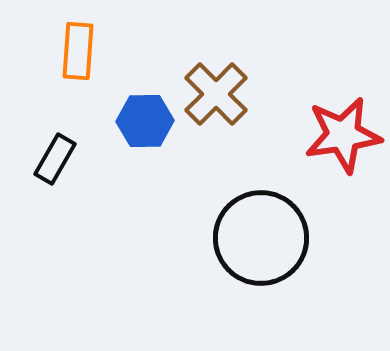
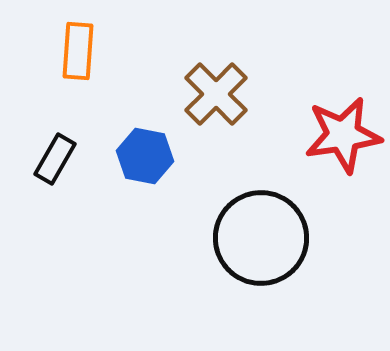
blue hexagon: moved 35 px down; rotated 12 degrees clockwise
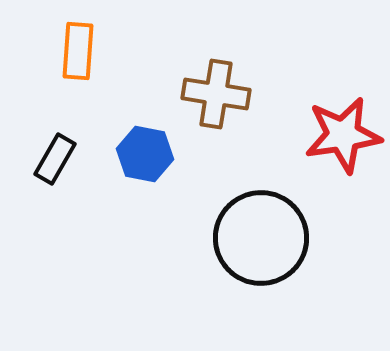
brown cross: rotated 36 degrees counterclockwise
blue hexagon: moved 2 px up
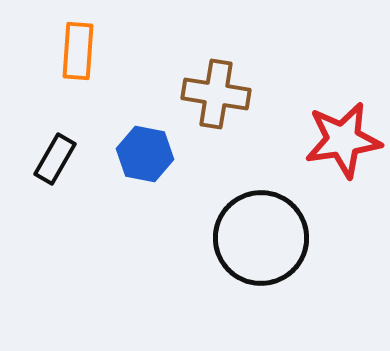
red star: moved 5 px down
